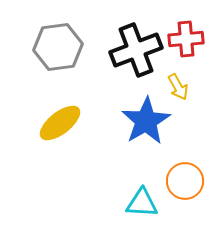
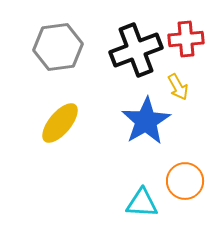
yellow ellipse: rotated 12 degrees counterclockwise
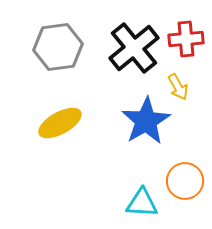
black cross: moved 2 px left, 2 px up; rotated 18 degrees counterclockwise
yellow ellipse: rotated 21 degrees clockwise
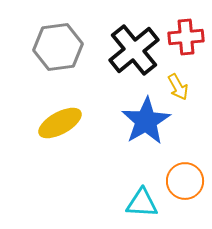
red cross: moved 2 px up
black cross: moved 2 px down
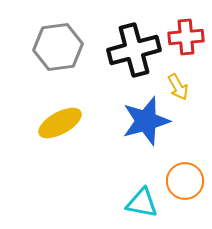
black cross: rotated 24 degrees clockwise
blue star: rotated 15 degrees clockwise
cyan triangle: rotated 8 degrees clockwise
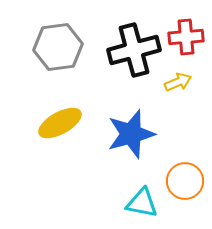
yellow arrow: moved 5 px up; rotated 84 degrees counterclockwise
blue star: moved 15 px left, 13 px down
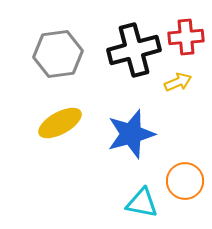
gray hexagon: moved 7 px down
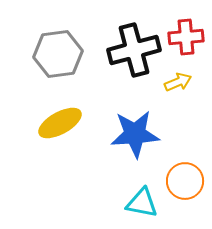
blue star: moved 4 px right; rotated 12 degrees clockwise
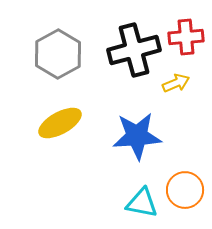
gray hexagon: rotated 21 degrees counterclockwise
yellow arrow: moved 2 px left, 1 px down
blue star: moved 2 px right, 2 px down
orange circle: moved 9 px down
